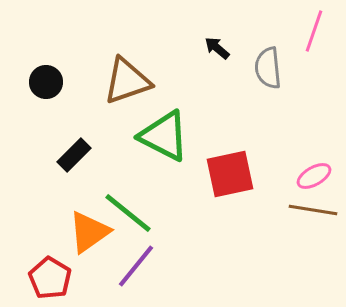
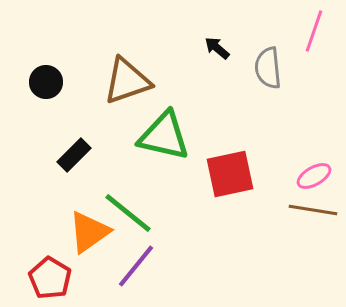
green triangle: rotated 14 degrees counterclockwise
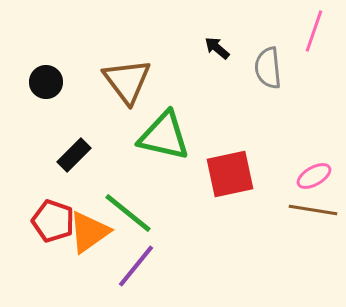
brown triangle: rotated 48 degrees counterclockwise
red pentagon: moved 3 px right, 57 px up; rotated 12 degrees counterclockwise
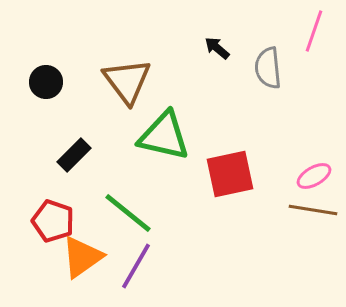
orange triangle: moved 7 px left, 25 px down
purple line: rotated 9 degrees counterclockwise
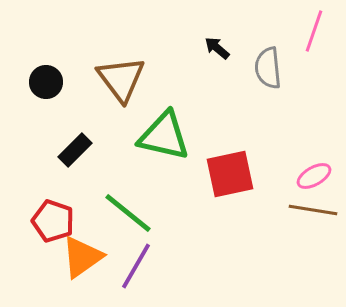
brown triangle: moved 6 px left, 2 px up
black rectangle: moved 1 px right, 5 px up
